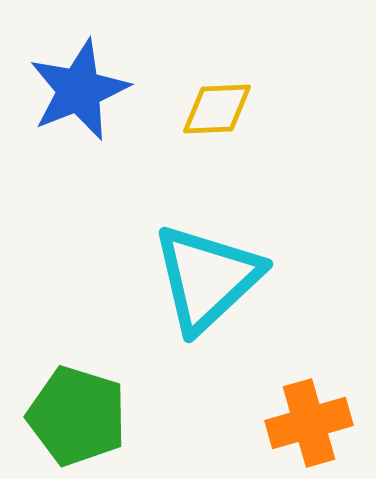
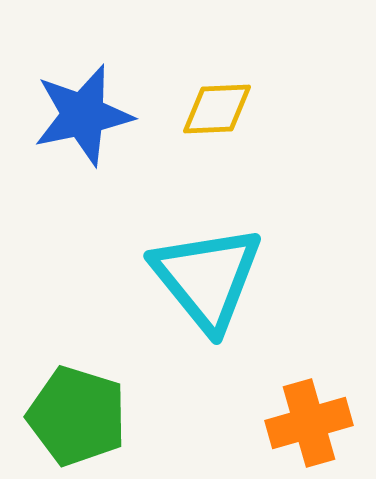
blue star: moved 4 px right, 25 px down; rotated 10 degrees clockwise
cyan triangle: rotated 26 degrees counterclockwise
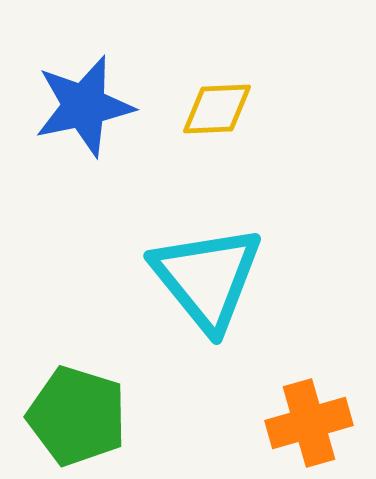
blue star: moved 1 px right, 9 px up
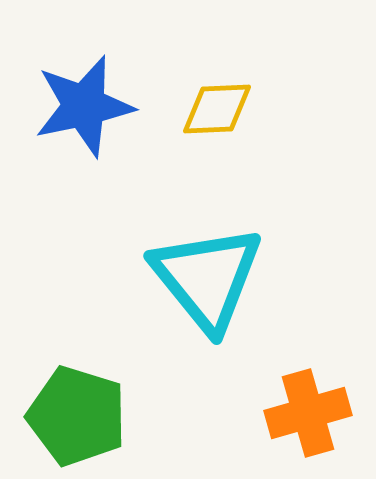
orange cross: moved 1 px left, 10 px up
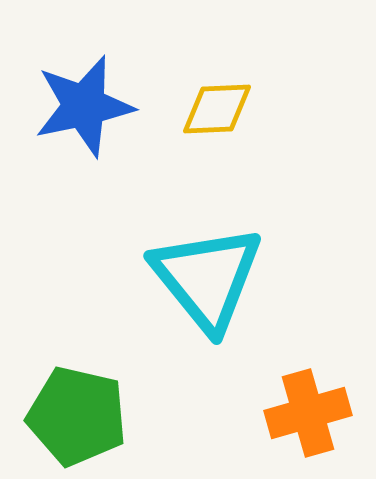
green pentagon: rotated 4 degrees counterclockwise
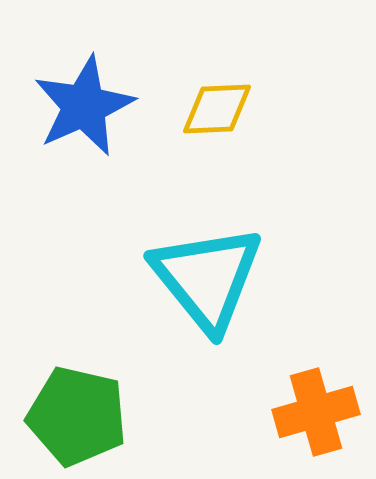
blue star: rotated 12 degrees counterclockwise
orange cross: moved 8 px right, 1 px up
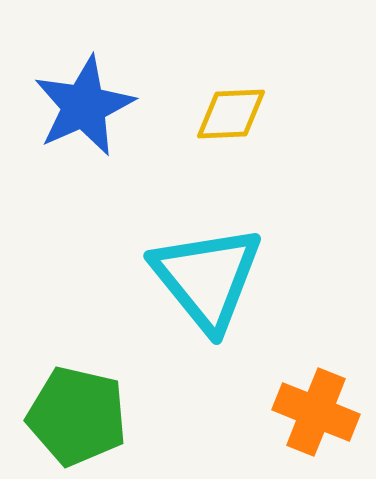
yellow diamond: moved 14 px right, 5 px down
orange cross: rotated 38 degrees clockwise
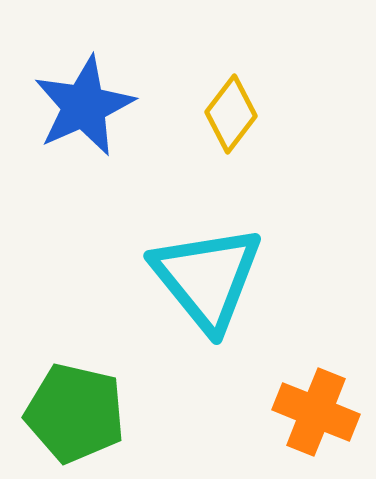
yellow diamond: rotated 50 degrees counterclockwise
green pentagon: moved 2 px left, 3 px up
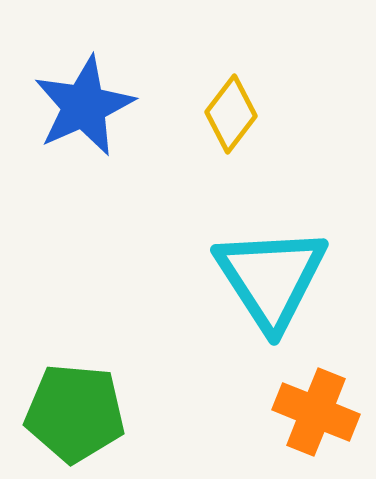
cyan triangle: moved 64 px right; rotated 6 degrees clockwise
green pentagon: rotated 8 degrees counterclockwise
